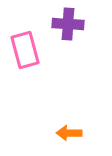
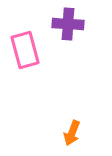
orange arrow: moved 3 px right; rotated 70 degrees counterclockwise
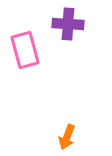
orange arrow: moved 5 px left, 4 px down
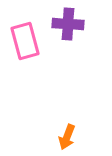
pink rectangle: moved 9 px up
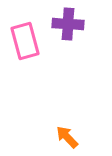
orange arrow: rotated 115 degrees clockwise
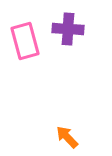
purple cross: moved 5 px down
